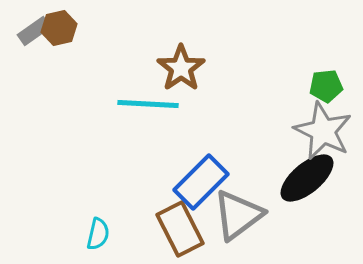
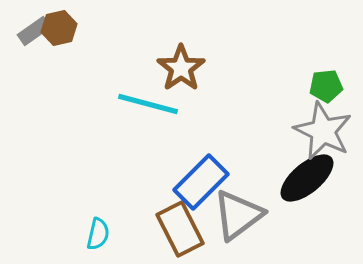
cyan line: rotated 12 degrees clockwise
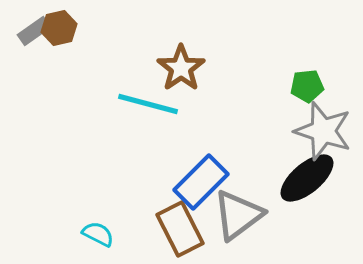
green pentagon: moved 19 px left
gray star: rotated 8 degrees counterclockwise
cyan semicircle: rotated 76 degrees counterclockwise
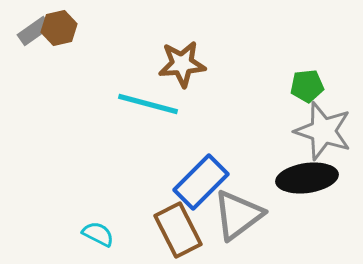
brown star: moved 1 px right, 4 px up; rotated 30 degrees clockwise
black ellipse: rotated 32 degrees clockwise
brown rectangle: moved 2 px left, 1 px down
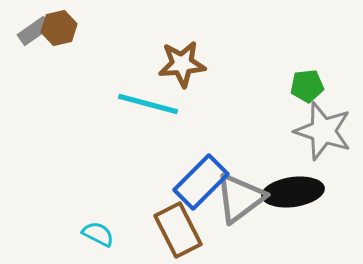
black ellipse: moved 14 px left, 14 px down
gray triangle: moved 2 px right, 17 px up
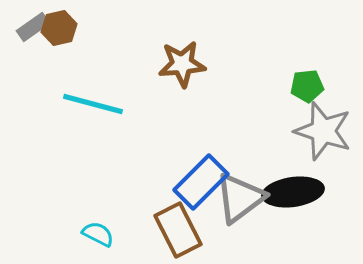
gray rectangle: moved 1 px left, 4 px up
cyan line: moved 55 px left
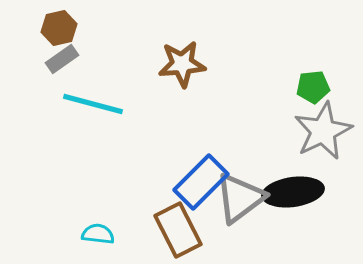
gray rectangle: moved 29 px right, 32 px down
green pentagon: moved 6 px right, 1 px down
gray star: rotated 28 degrees clockwise
cyan semicircle: rotated 20 degrees counterclockwise
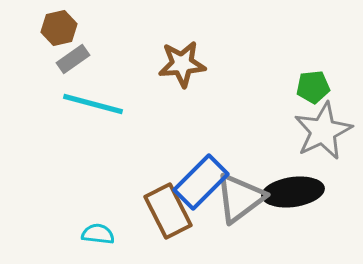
gray rectangle: moved 11 px right
brown rectangle: moved 10 px left, 19 px up
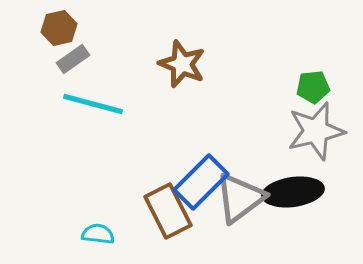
brown star: rotated 27 degrees clockwise
gray star: moved 7 px left; rotated 12 degrees clockwise
